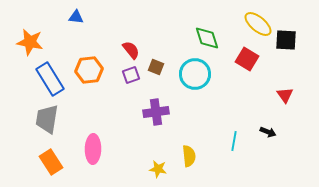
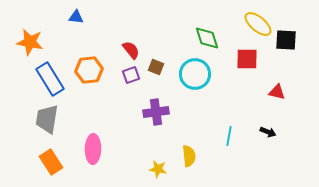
red square: rotated 30 degrees counterclockwise
red triangle: moved 8 px left, 3 px up; rotated 42 degrees counterclockwise
cyan line: moved 5 px left, 5 px up
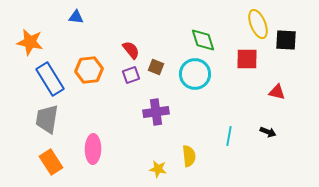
yellow ellipse: rotated 28 degrees clockwise
green diamond: moved 4 px left, 2 px down
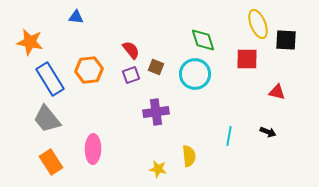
gray trapezoid: rotated 48 degrees counterclockwise
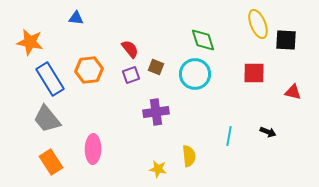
blue triangle: moved 1 px down
red semicircle: moved 1 px left, 1 px up
red square: moved 7 px right, 14 px down
red triangle: moved 16 px right
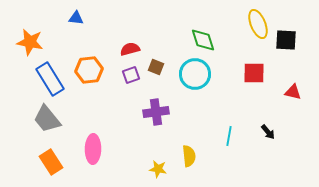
red semicircle: rotated 66 degrees counterclockwise
black arrow: rotated 28 degrees clockwise
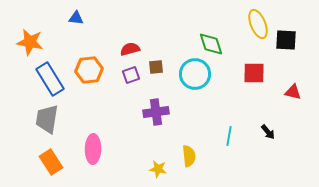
green diamond: moved 8 px right, 4 px down
brown square: rotated 28 degrees counterclockwise
gray trapezoid: rotated 48 degrees clockwise
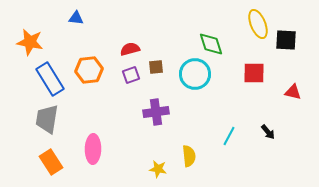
cyan line: rotated 18 degrees clockwise
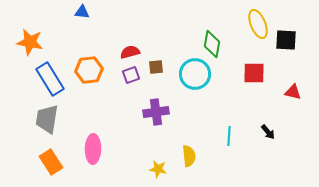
blue triangle: moved 6 px right, 6 px up
green diamond: moved 1 px right; rotated 28 degrees clockwise
red semicircle: moved 3 px down
cyan line: rotated 24 degrees counterclockwise
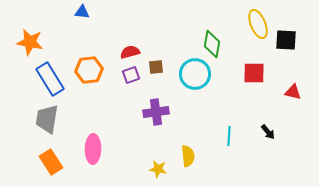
yellow semicircle: moved 1 px left
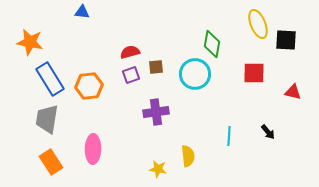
orange hexagon: moved 16 px down
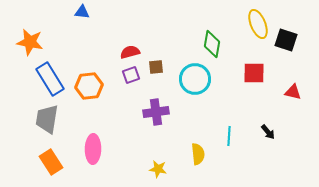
black square: rotated 15 degrees clockwise
cyan circle: moved 5 px down
yellow semicircle: moved 10 px right, 2 px up
